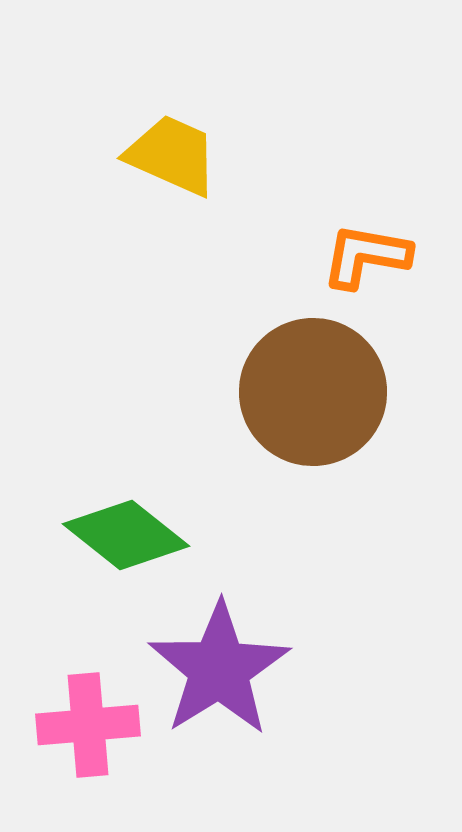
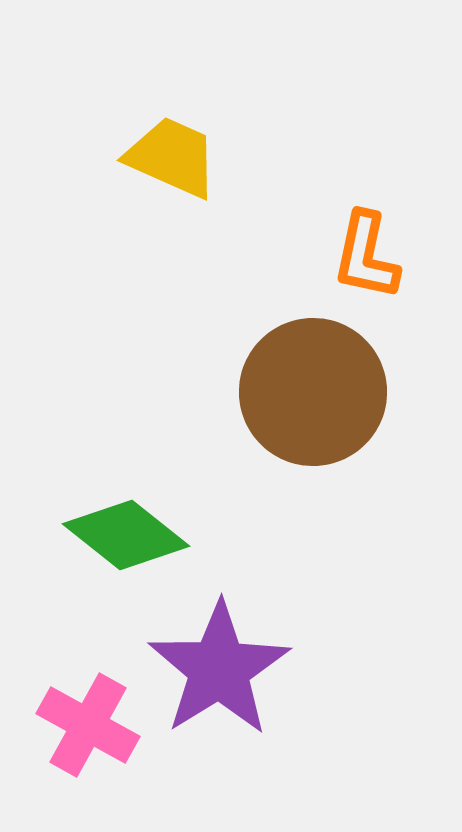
yellow trapezoid: moved 2 px down
orange L-shape: rotated 88 degrees counterclockwise
pink cross: rotated 34 degrees clockwise
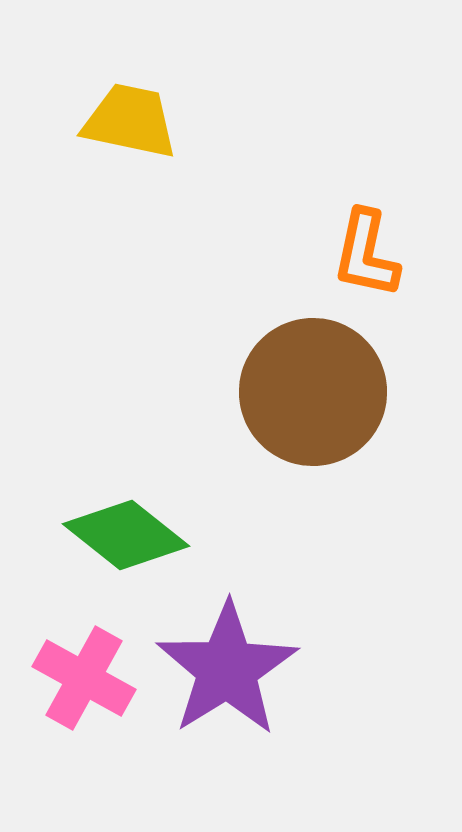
yellow trapezoid: moved 42 px left, 36 px up; rotated 12 degrees counterclockwise
orange L-shape: moved 2 px up
purple star: moved 8 px right
pink cross: moved 4 px left, 47 px up
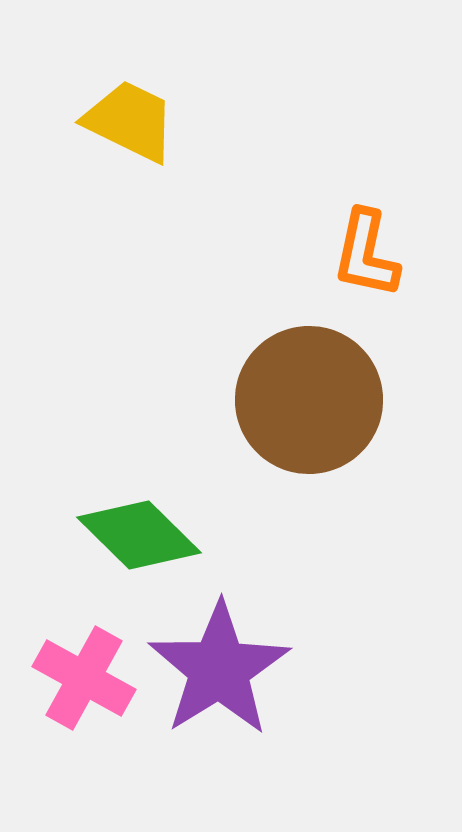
yellow trapezoid: rotated 14 degrees clockwise
brown circle: moved 4 px left, 8 px down
green diamond: moved 13 px right; rotated 6 degrees clockwise
purple star: moved 8 px left
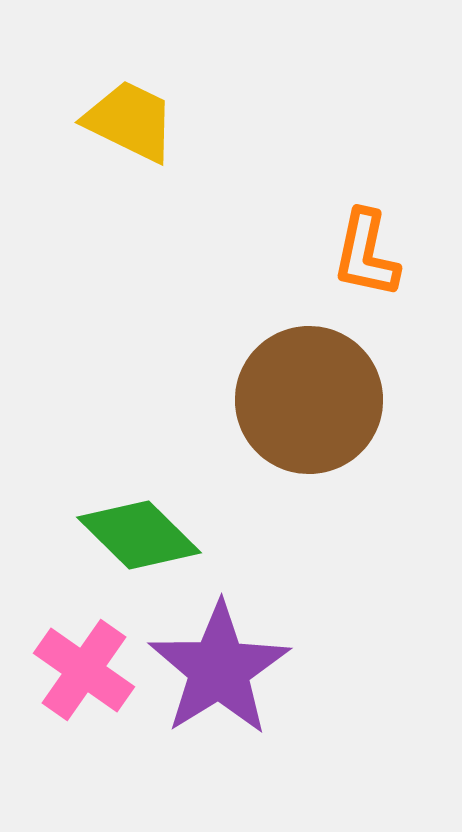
pink cross: moved 8 px up; rotated 6 degrees clockwise
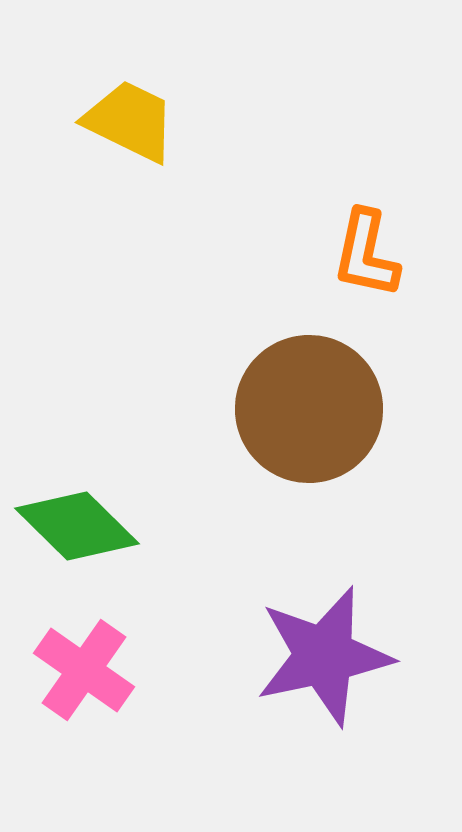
brown circle: moved 9 px down
green diamond: moved 62 px left, 9 px up
purple star: moved 105 px right, 13 px up; rotated 20 degrees clockwise
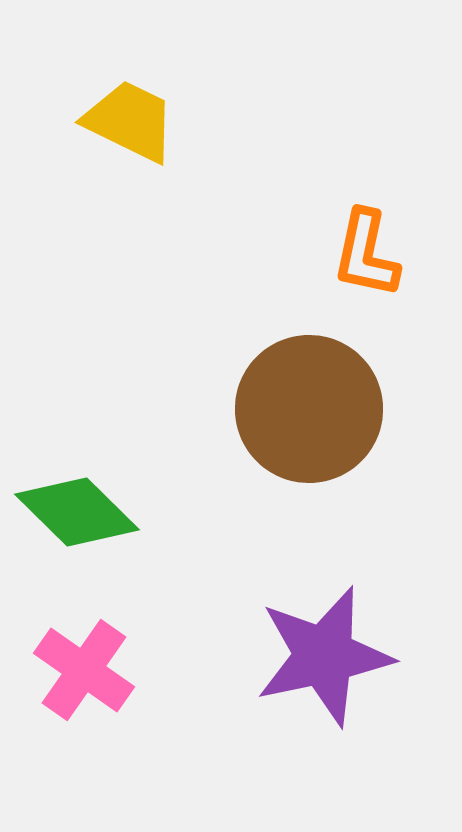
green diamond: moved 14 px up
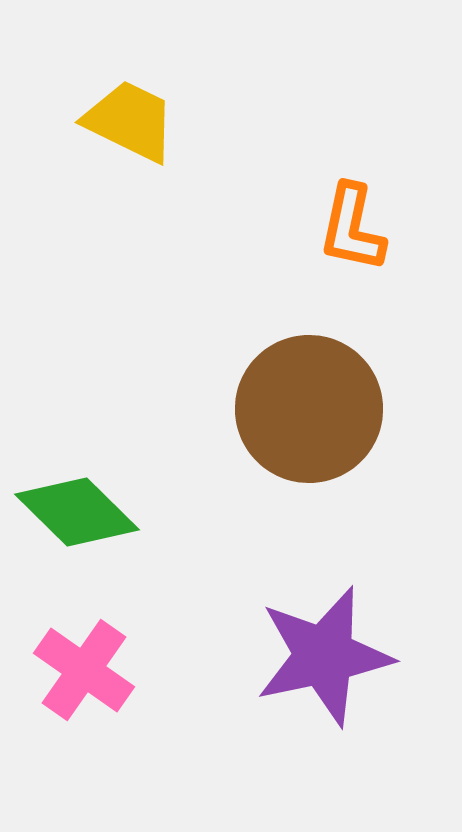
orange L-shape: moved 14 px left, 26 px up
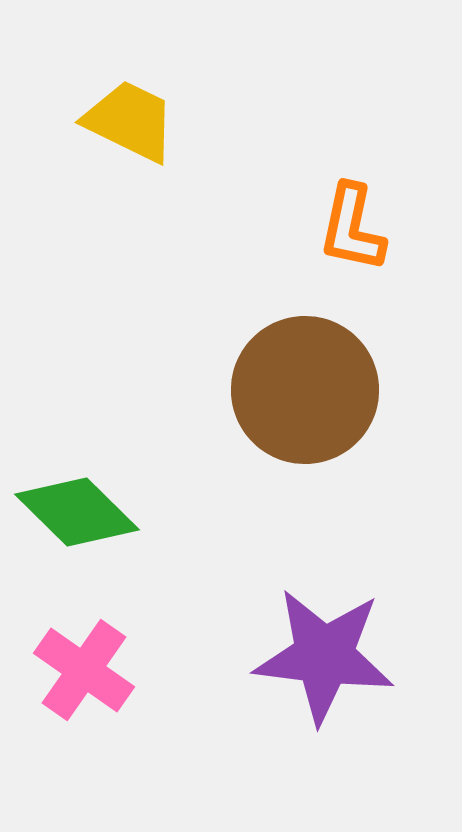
brown circle: moved 4 px left, 19 px up
purple star: rotated 19 degrees clockwise
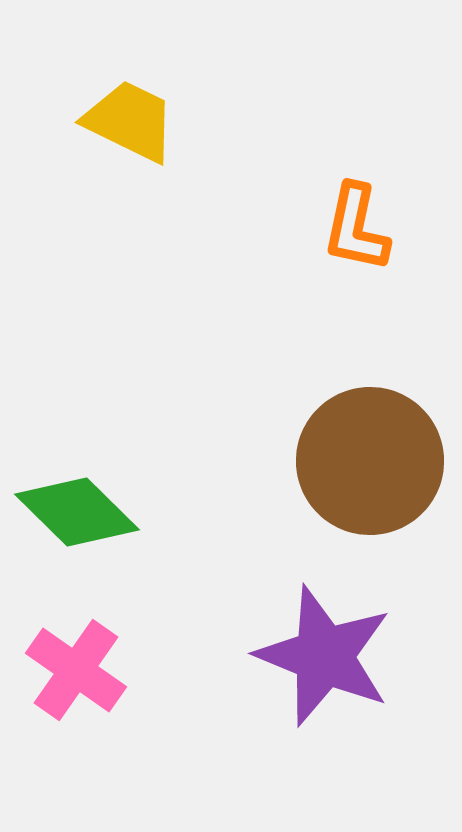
orange L-shape: moved 4 px right
brown circle: moved 65 px right, 71 px down
purple star: rotated 15 degrees clockwise
pink cross: moved 8 px left
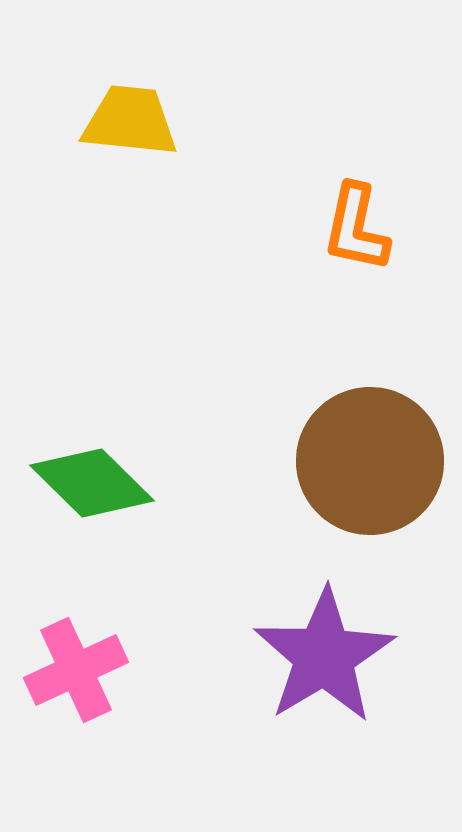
yellow trapezoid: rotated 20 degrees counterclockwise
green diamond: moved 15 px right, 29 px up
purple star: rotated 19 degrees clockwise
pink cross: rotated 30 degrees clockwise
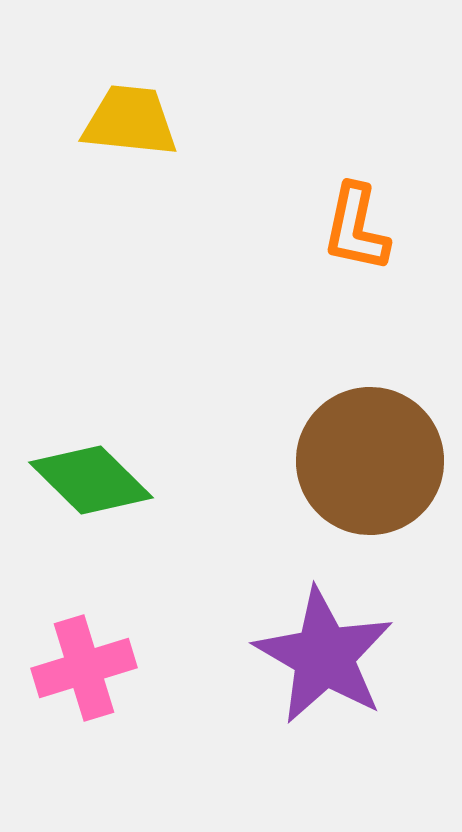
green diamond: moved 1 px left, 3 px up
purple star: rotated 11 degrees counterclockwise
pink cross: moved 8 px right, 2 px up; rotated 8 degrees clockwise
